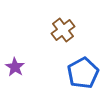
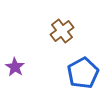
brown cross: moved 1 px left, 1 px down
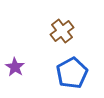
blue pentagon: moved 11 px left
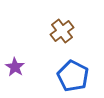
blue pentagon: moved 1 px right, 3 px down; rotated 16 degrees counterclockwise
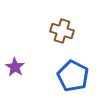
brown cross: rotated 35 degrees counterclockwise
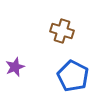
purple star: rotated 18 degrees clockwise
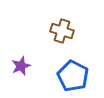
purple star: moved 6 px right, 1 px up
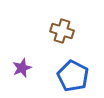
purple star: moved 1 px right, 2 px down
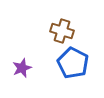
blue pentagon: moved 13 px up
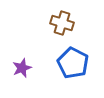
brown cross: moved 8 px up
